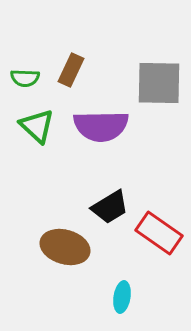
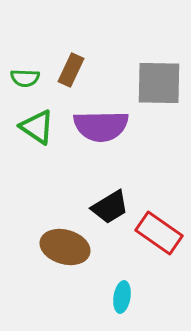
green triangle: moved 1 px down; rotated 9 degrees counterclockwise
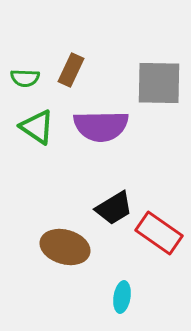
black trapezoid: moved 4 px right, 1 px down
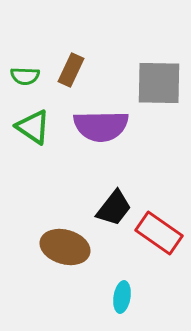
green semicircle: moved 2 px up
green triangle: moved 4 px left
black trapezoid: rotated 21 degrees counterclockwise
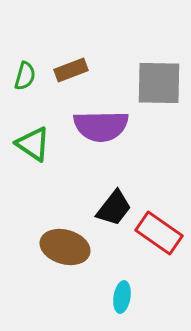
brown rectangle: rotated 44 degrees clockwise
green semicircle: rotated 76 degrees counterclockwise
green triangle: moved 17 px down
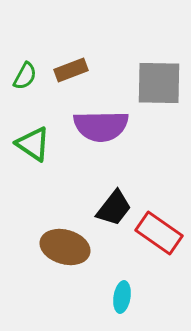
green semicircle: rotated 12 degrees clockwise
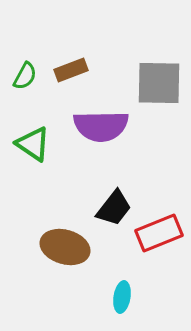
red rectangle: rotated 57 degrees counterclockwise
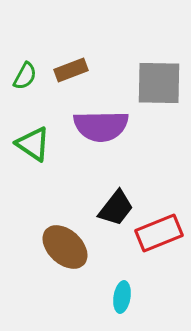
black trapezoid: moved 2 px right
brown ellipse: rotated 27 degrees clockwise
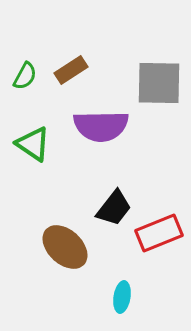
brown rectangle: rotated 12 degrees counterclockwise
black trapezoid: moved 2 px left
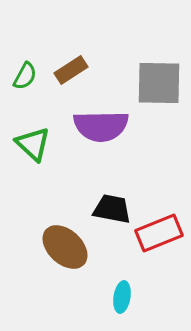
green triangle: rotated 9 degrees clockwise
black trapezoid: moved 2 px left, 1 px down; rotated 117 degrees counterclockwise
